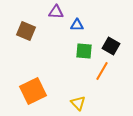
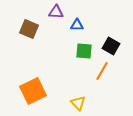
brown square: moved 3 px right, 2 px up
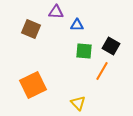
brown square: moved 2 px right
orange square: moved 6 px up
